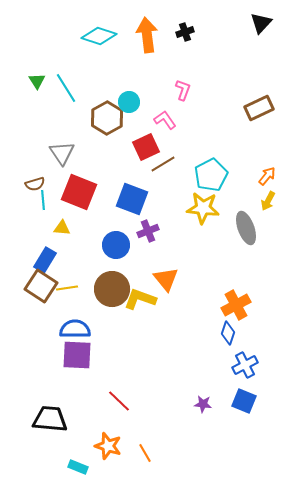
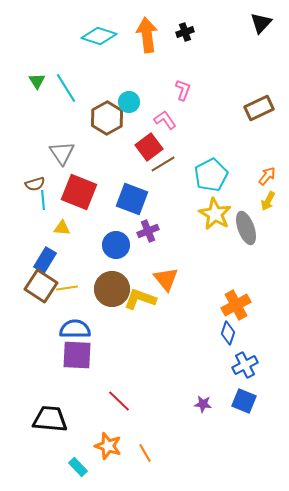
red square at (146, 147): moved 3 px right; rotated 12 degrees counterclockwise
yellow star at (203, 208): moved 12 px right, 6 px down; rotated 24 degrees clockwise
cyan rectangle at (78, 467): rotated 24 degrees clockwise
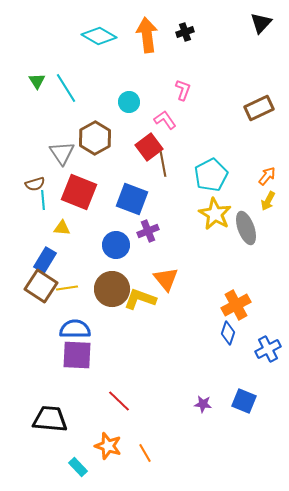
cyan diamond at (99, 36): rotated 12 degrees clockwise
brown hexagon at (107, 118): moved 12 px left, 20 px down
brown line at (163, 164): rotated 70 degrees counterclockwise
blue cross at (245, 365): moved 23 px right, 16 px up
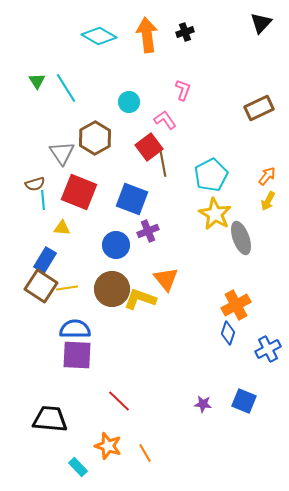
gray ellipse at (246, 228): moved 5 px left, 10 px down
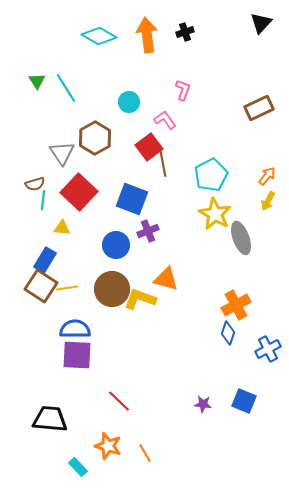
red square at (79, 192): rotated 21 degrees clockwise
cyan line at (43, 200): rotated 12 degrees clockwise
orange triangle at (166, 279): rotated 36 degrees counterclockwise
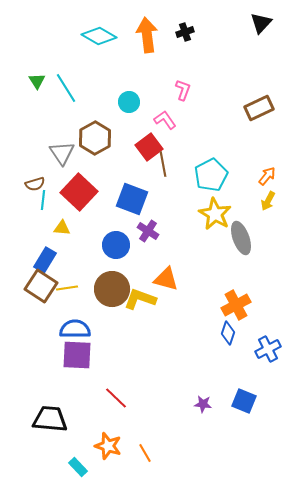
purple cross at (148, 231): rotated 35 degrees counterclockwise
red line at (119, 401): moved 3 px left, 3 px up
